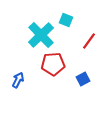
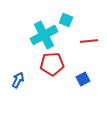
cyan cross: moved 3 px right; rotated 16 degrees clockwise
red line: rotated 48 degrees clockwise
red pentagon: moved 1 px left
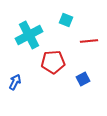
cyan cross: moved 15 px left
red pentagon: moved 1 px right, 2 px up
blue arrow: moved 3 px left, 2 px down
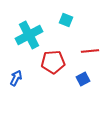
red line: moved 1 px right, 10 px down
blue arrow: moved 1 px right, 4 px up
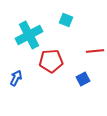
red line: moved 5 px right
red pentagon: moved 2 px left, 1 px up
